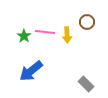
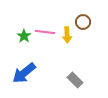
brown circle: moved 4 px left
blue arrow: moved 7 px left, 2 px down
gray rectangle: moved 11 px left, 4 px up
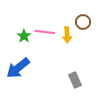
blue arrow: moved 6 px left, 5 px up
gray rectangle: rotated 21 degrees clockwise
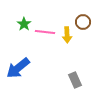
green star: moved 12 px up
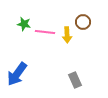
green star: rotated 24 degrees counterclockwise
blue arrow: moved 1 px left, 6 px down; rotated 15 degrees counterclockwise
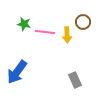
blue arrow: moved 2 px up
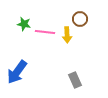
brown circle: moved 3 px left, 3 px up
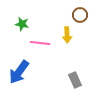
brown circle: moved 4 px up
green star: moved 2 px left
pink line: moved 5 px left, 11 px down
blue arrow: moved 2 px right
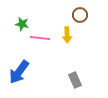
pink line: moved 5 px up
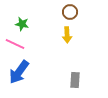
brown circle: moved 10 px left, 3 px up
pink line: moved 25 px left, 6 px down; rotated 18 degrees clockwise
gray rectangle: rotated 28 degrees clockwise
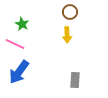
green star: rotated 16 degrees clockwise
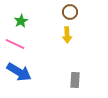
green star: moved 1 px left, 3 px up; rotated 16 degrees clockwise
blue arrow: rotated 95 degrees counterclockwise
